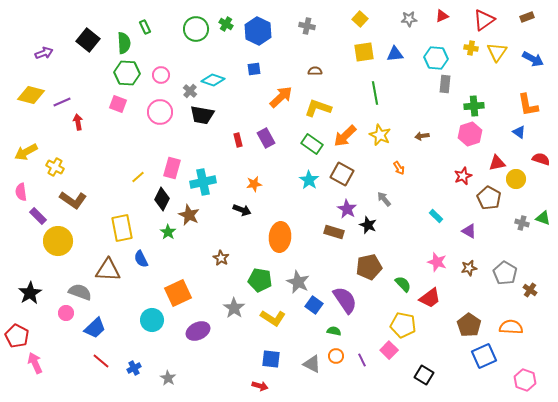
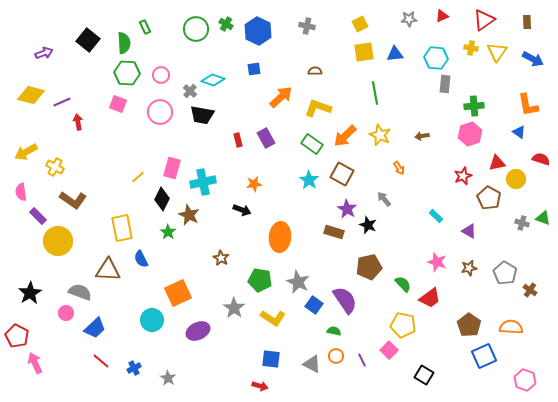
brown rectangle at (527, 17): moved 5 px down; rotated 72 degrees counterclockwise
yellow square at (360, 19): moved 5 px down; rotated 21 degrees clockwise
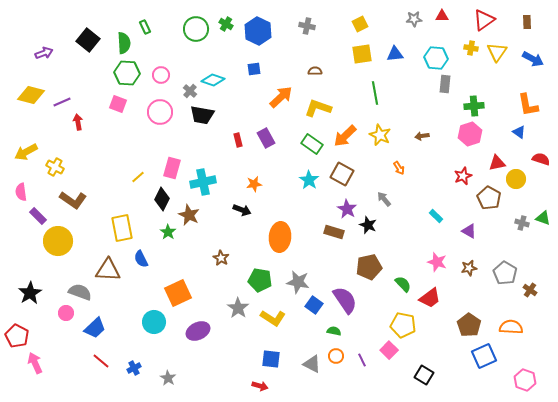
red triangle at (442, 16): rotated 24 degrees clockwise
gray star at (409, 19): moved 5 px right
yellow square at (364, 52): moved 2 px left, 2 px down
gray star at (298, 282): rotated 15 degrees counterclockwise
gray star at (234, 308): moved 4 px right
cyan circle at (152, 320): moved 2 px right, 2 px down
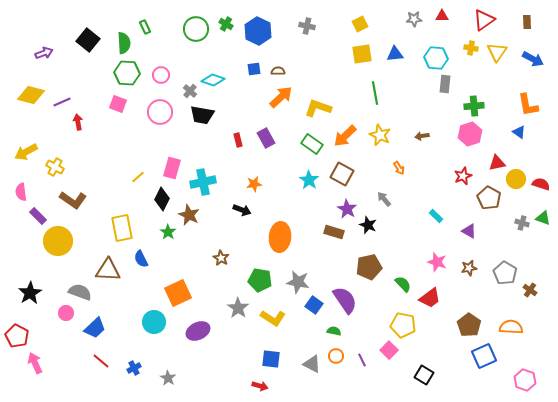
brown semicircle at (315, 71): moved 37 px left
red semicircle at (541, 159): moved 25 px down
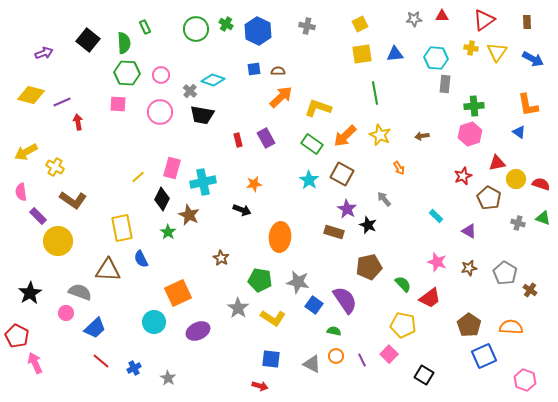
pink square at (118, 104): rotated 18 degrees counterclockwise
gray cross at (522, 223): moved 4 px left
pink square at (389, 350): moved 4 px down
